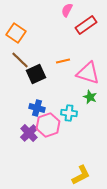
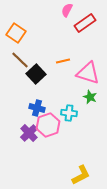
red rectangle: moved 1 px left, 2 px up
black square: rotated 18 degrees counterclockwise
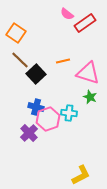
pink semicircle: moved 4 px down; rotated 80 degrees counterclockwise
blue cross: moved 1 px left, 1 px up
pink hexagon: moved 6 px up
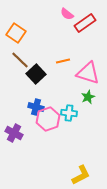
green star: moved 2 px left; rotated 24 degrees clockwise
purple cross: moved 15 px left; rotated 18 degrees counterclockwise
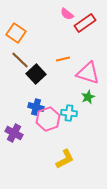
orange line: moved 2 px up
yellow L-shape: moved 16 px left, 16 px up
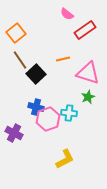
red rectangle: moved 7 px down
orange square: rotated 18 degrees clockwise
brown line: rotated 12 degrees clockwise
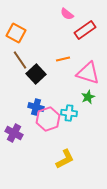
orange square: rotated 24 degrees counterclockwise
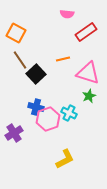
pink semicircle: rotated 32 degrees counterclockwise
red rectangle: moved 1 px right, 2 px down
green star: moved 1 px right, 1 px up
cyan cross: rotated 21 degrees clockwise
purple cross: rotated 30 degrees clockwise
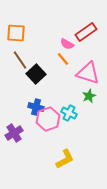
pink semicircle: moved 30 px down; rotated 24 degrees clockwise
orange square: rotated 24 degrees counterclockwise
orange line: rotated 64 degrees clockwise
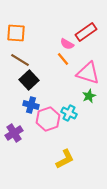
brown line: rotated 24 degrees counterclockwise
black square: moved 7 px left, 6 px down
blue cross: moved 5 px left, 2 px up
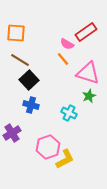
pink hexagon: moved 28 px down
purple cross: moved 2 px left
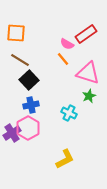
red rectangle: moved 2 px down
blue cross: rotated 28 degrees counterclockwise
pink hexagon: moved 20 px left, 19 px up; rotated 10 degrees counterclockwise
